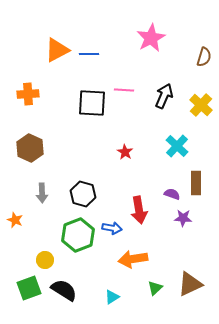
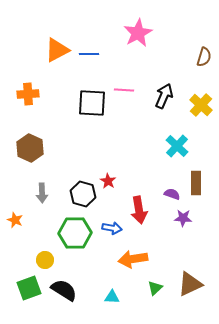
pink star: moved 13 px left, 5 px up
red star: moved 17 px left, 29 px down
green hexagon: moved 3 px left, 2 px up; rotated 20 degrees clockwise
cyan triangle: rotated 35 degrees clockwise
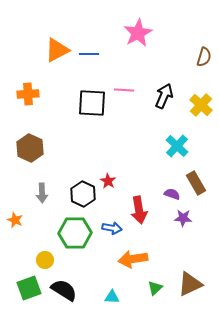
brown rectangle: rotated 30 degrees counterclockwise
black hexagon: rotated 10 degrees clockwise
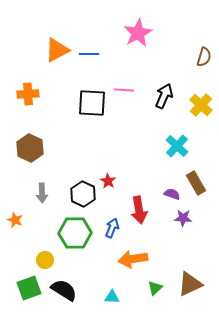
blue arrow: rotated 78 degrees counterclockwise
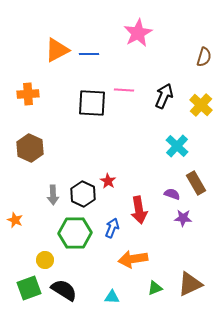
gray arrow: moved 11 px right, 2 px down
green triangle: rotated 21 degrees clockwise
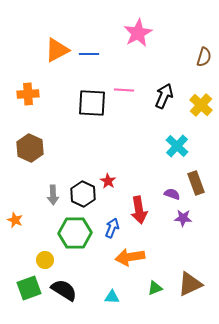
brown rectangle: rotated 10 degrees clockwise
orange arrow: moved 3 px left, 2 px up
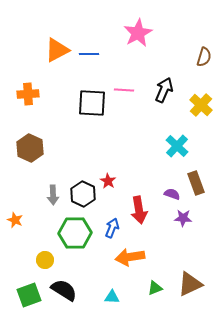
black arrow: moved 6 px up
green square: moved 7 px down
